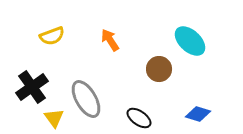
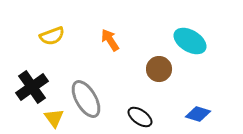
cyan ellipse: rotated 12 degrees counterclockwise
black ellipse: moved 1 px right, 1 px up
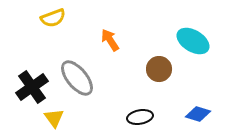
yellow semicircle: moved 1 px right, 18 px up
cyan ellipse: moved 3 px right
gray ellipse: moved 9 px left, 21 px up; rotated 9 degrees counterclockwise
black ellipse: rotated 45 degrees counterclockwise
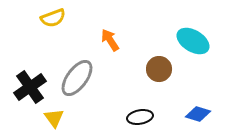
gray ellipse: rotated 75 degrees clockwise
black cross: moved 2 px left
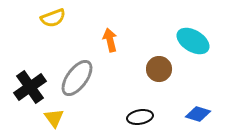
orange arrow: rotated 20 degrees clockwise
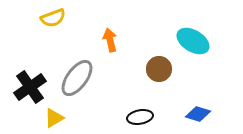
yellow triangle: rotated 35 degrees clockwise
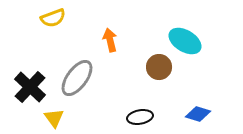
cyan ellipse: moved 8 px left
brown circle: moved 2 px up
black cross: rotated 12 degrees counterclockwise
yellow triangle: rotated 35 degrees counterclockwise
